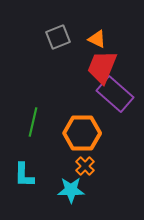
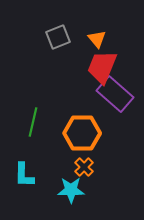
orange triangle: rotated 24 degrees clockwise
orange cross: moved 1 px left, 1 px down
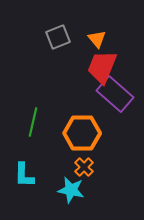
cyan star: rotated 12 degrees clockwise
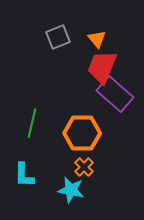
green line: moved 1 px left, 1 px down
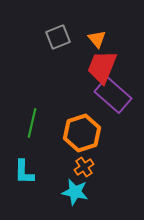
purple rectangle: moved 2 px left, 1 px down
orange hexagon: rotated 18 degrees counterclockwise
orange cross: rotated 12 degrees clockwise
cyan L-shape: moved 3 px up
cyan star: moved 4 px right, 2 px down
